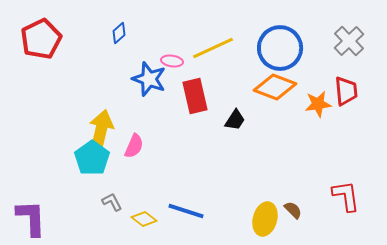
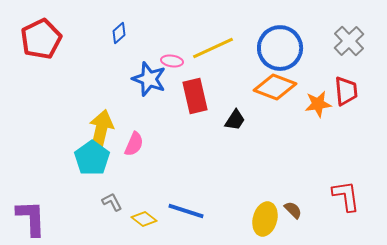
pink semicircle: moved 2 px up
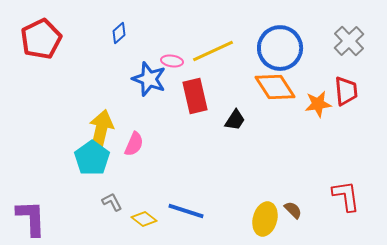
yellow line: moved 3 px down
orange diamond: rotated 36 degrees clockwise
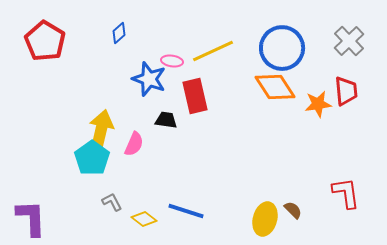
red pentagon: moved 4 px right, 2 px down; rotated 15 degrees counterclockwise
blue circle: moved 2 px right
black trapezoid: moved 69 px left; rotated 115 degrees counterclockwise
red L-shape: moved 3 px up
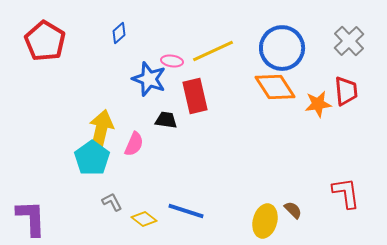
yellow ellipse: moved 2 px down
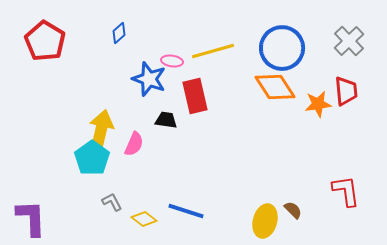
yellow line: rotated 9 degrees clockwise
red L-shape: moved 2 px up
